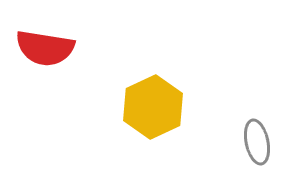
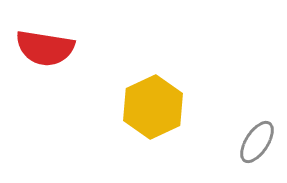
gray ellipse: rotated 45 degrees clockwise
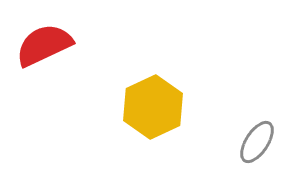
red semicircle: moved 1 px left, 3 px up; rotated 146 degrees clockwise
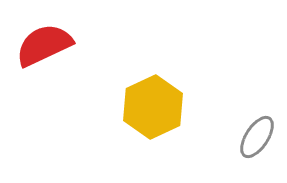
gray ellipse: moved 5 px up
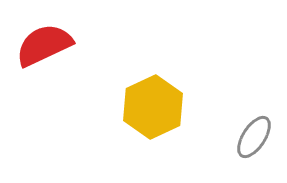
gray ellipse: moved 3 px left
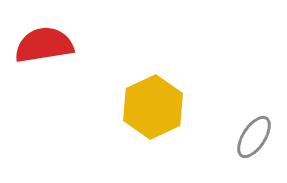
red semicircle: rotated 16 degrees clockwise
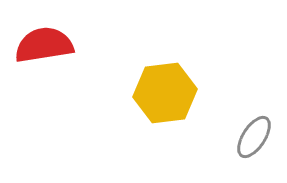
yellow hexagon: moved 12 px right, 14 px up; rotated 18 degrees clockwise
